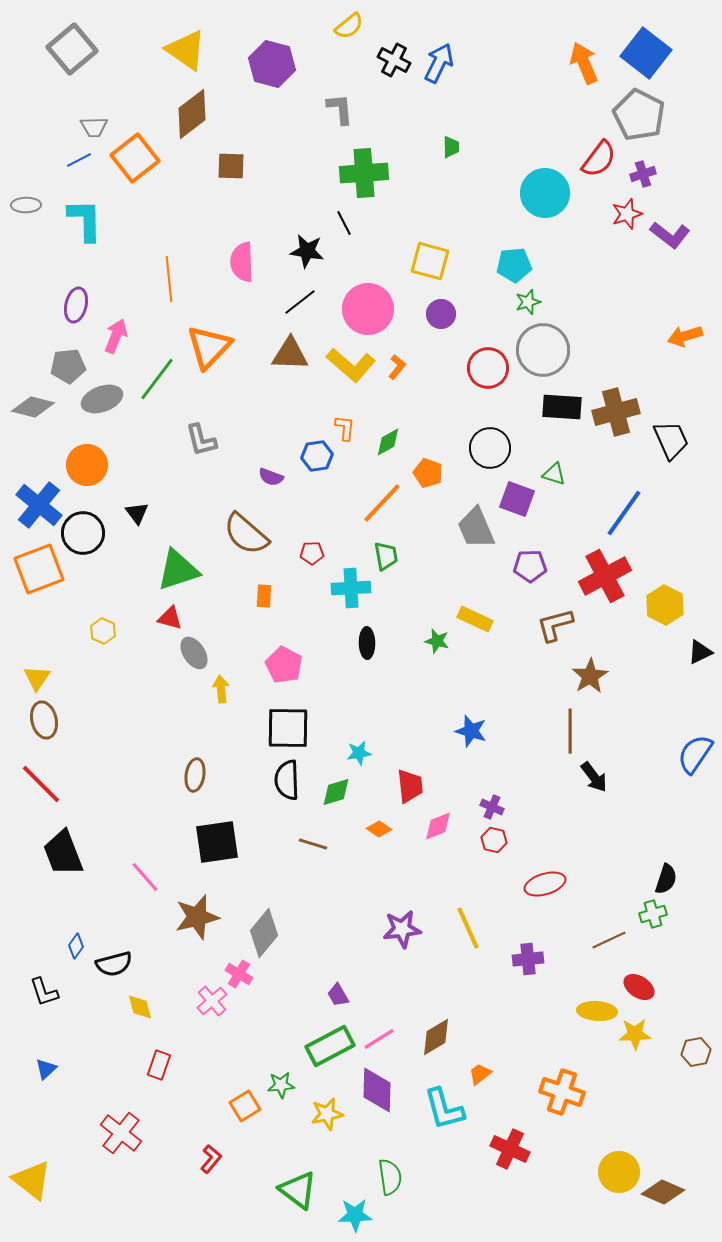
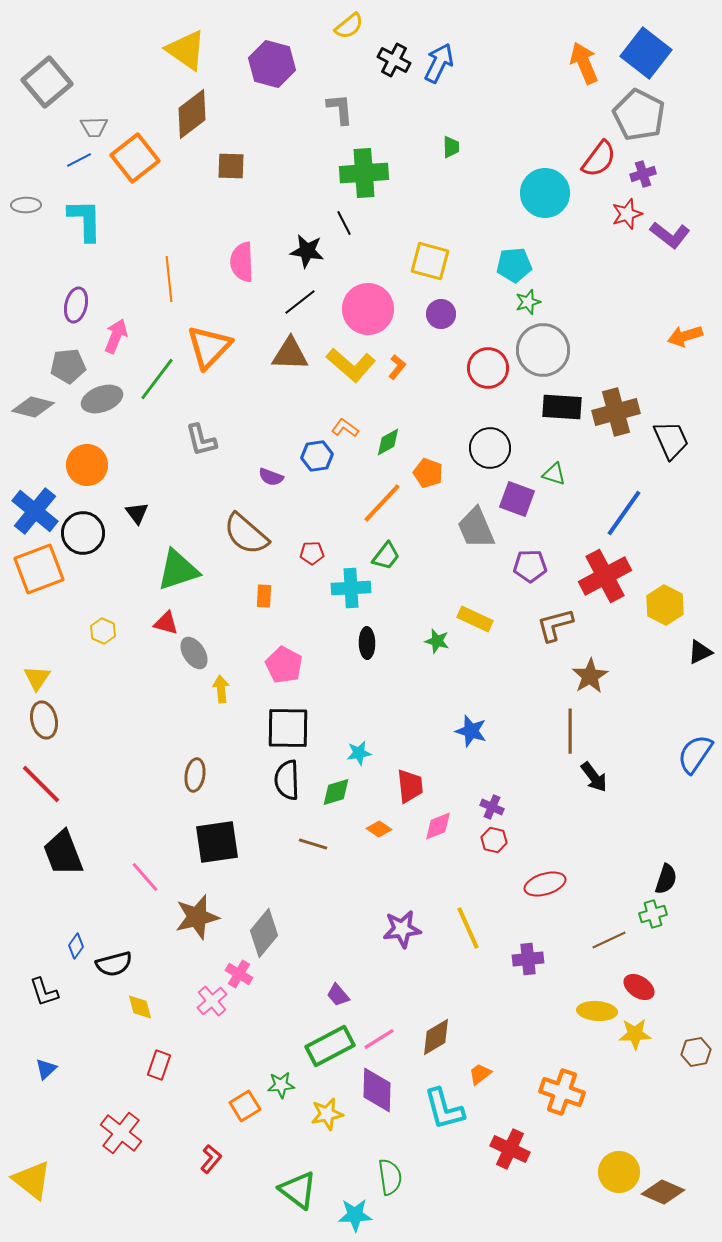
gray square at (72, 49): moved 25 px left, 33 px down
orange L-shape at (345, 428): rotated 60 degrees counterclockwise
blue cross at (39, 505): moved 4 px left, 6 px down
green trapezoid at (386, 556): rotated 48 degrees clockwise
red triangle at (170, 618): moved 4 px left, 5 px down
purple trapezoid at (338, 995): rotated 10 degrees counterclockwise
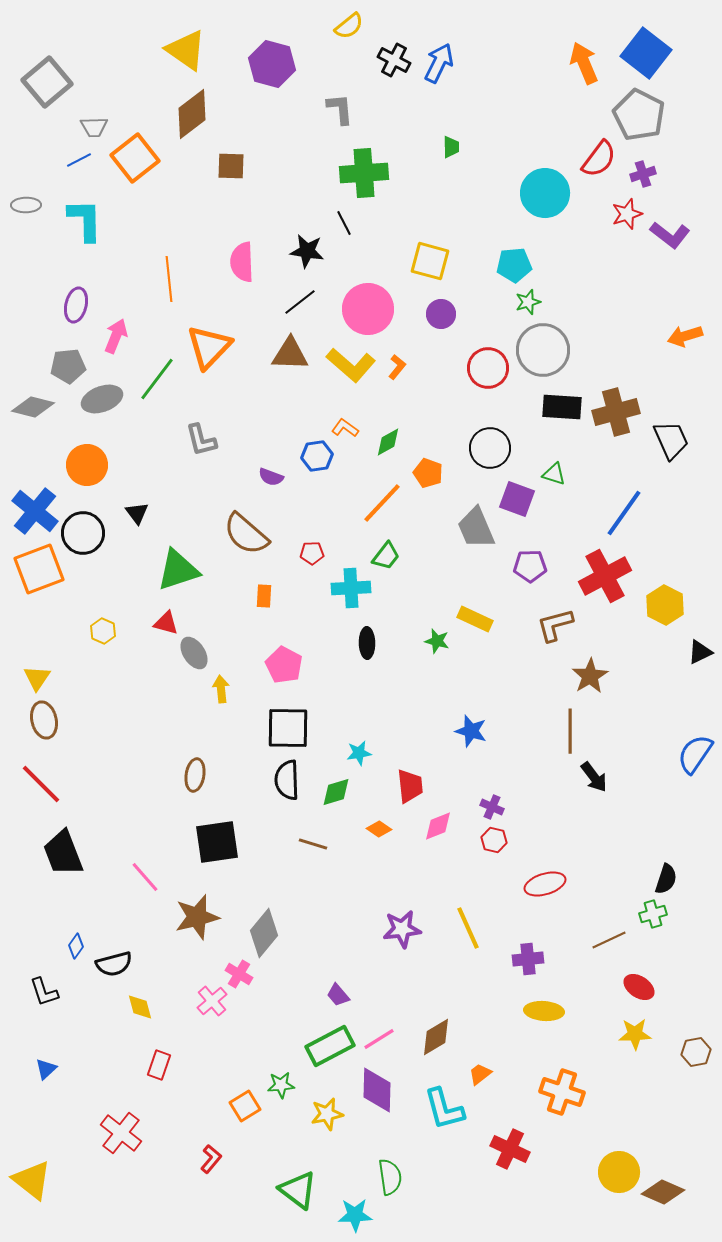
yellow ellipse at (597, 1011): moved 53 px left
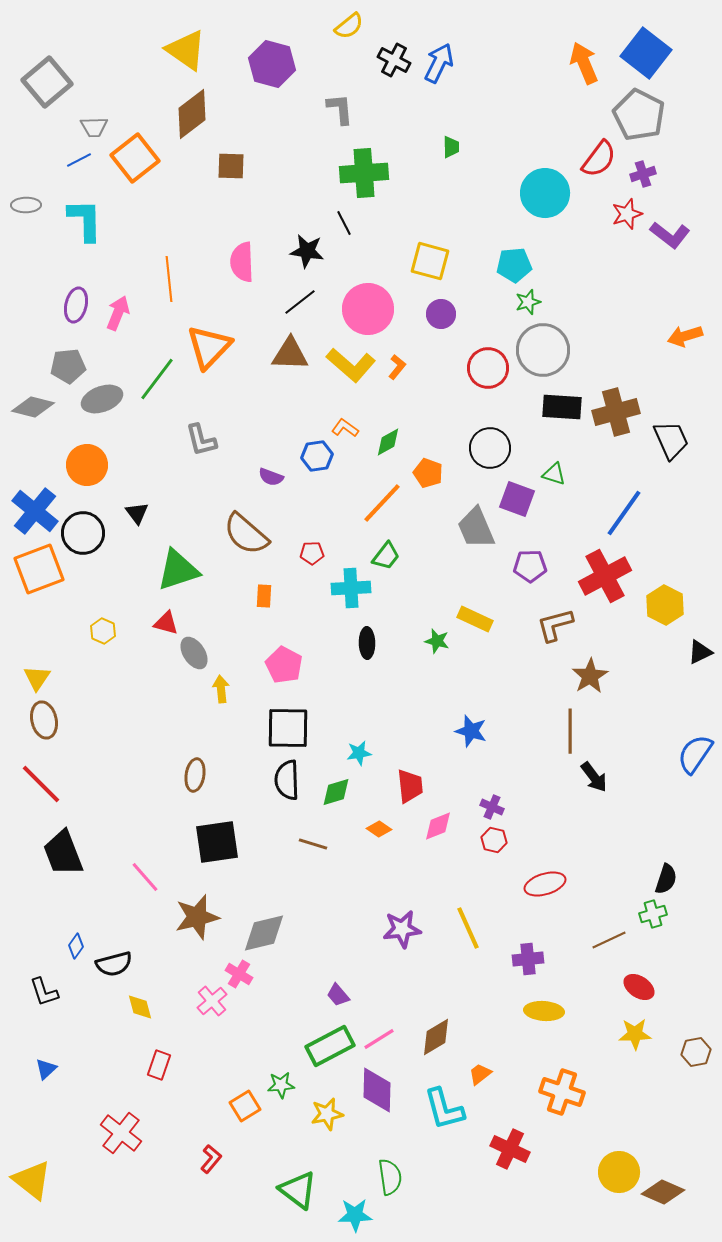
pink arrow at (116, 336): moved 2 px right, 23 px up
gray diamond at (264, 933): rotated 36 degrees clockwise
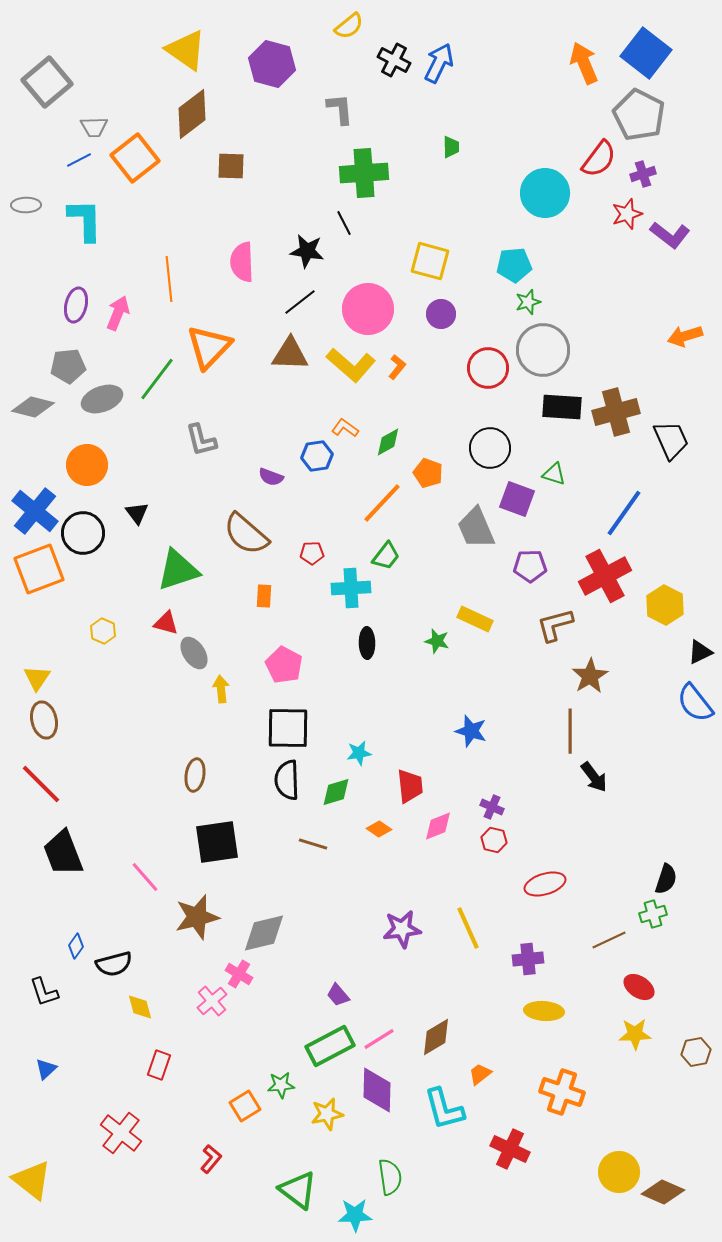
blue semicircle at (695, 754): moved 51 px up; rotated 72 degrees counterclockwise
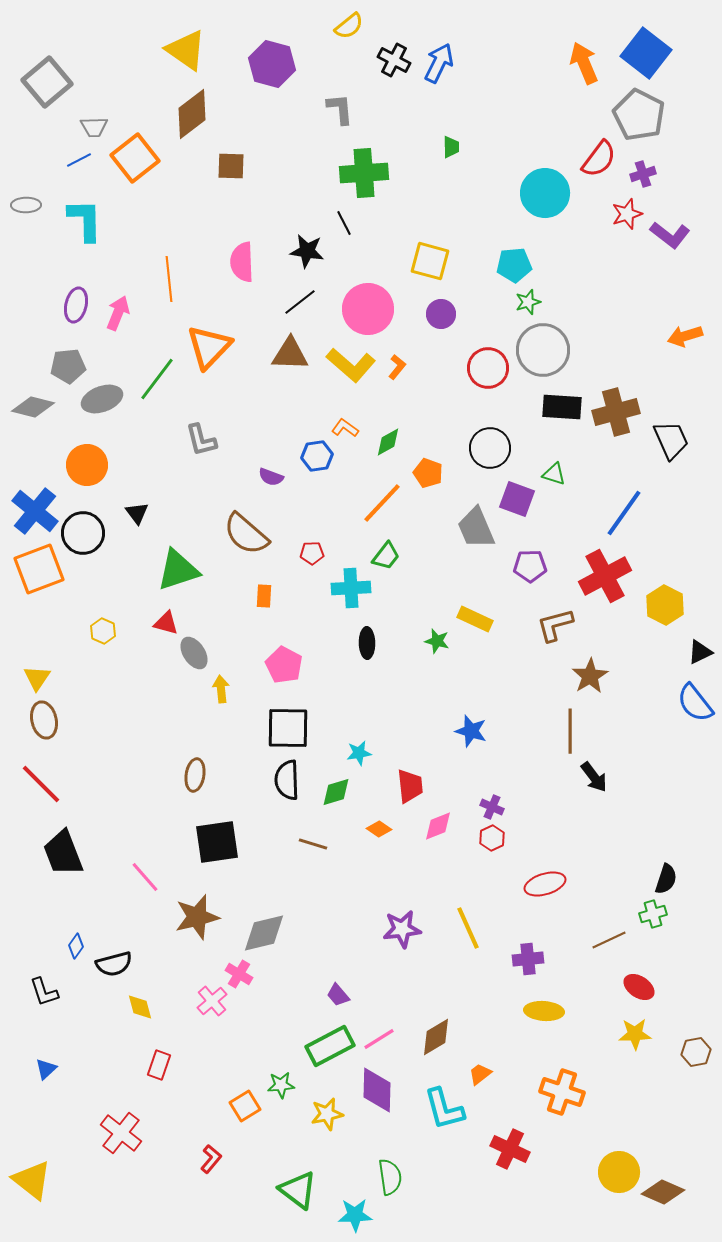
red hexagon at (494, 840): moved 2 px left, 2 px up; rotated 20 degrees clockwise
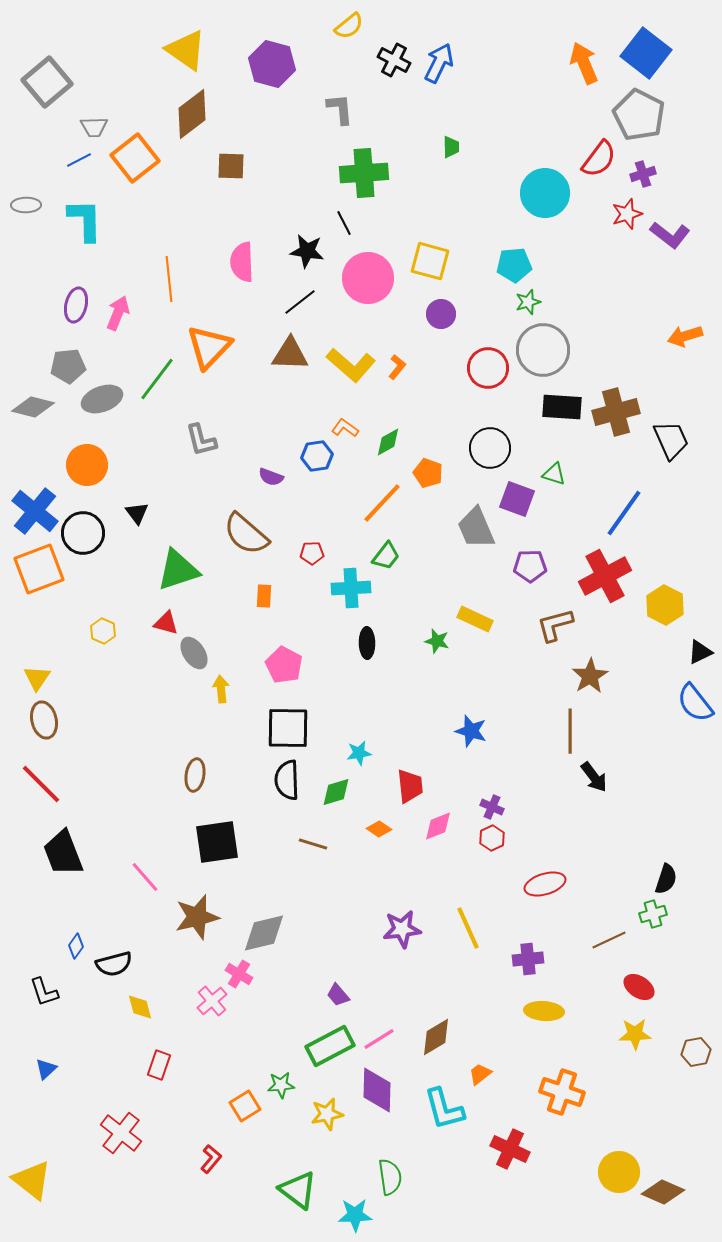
pink circle at (368, 309): moved 31 px up
